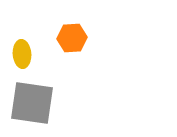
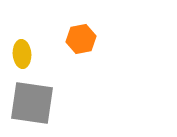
orange hexagon: moved 9 px right, 1 px down; rotated 8 degrees counterclockwise
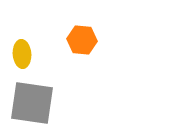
orange hexagon: moved 1 px right, 1 px down; rotated 16 degrees clockwise
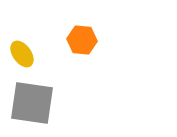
yellow ellipse: rotated 32 degrees counterclockwise
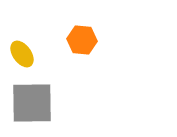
gray square: rotated 9 degrees counterclockwise
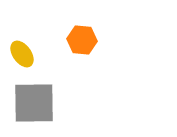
gray square: moved 2 px right
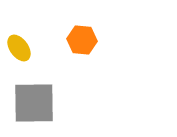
yellow ellipse: moved 3 px left, 6 px up
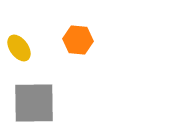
orange hexagon: moved 4 px left
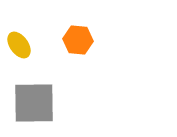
yellow ellipse: moved 3 px up
